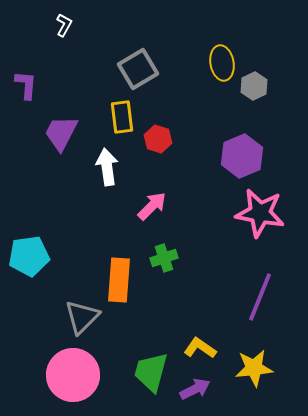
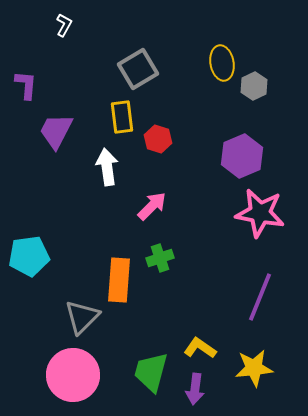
purple trapezoid: moved 5 px left, 2 px up
green cross: moved 4 px left
purple arrow: rotated 124 degrees clockwise
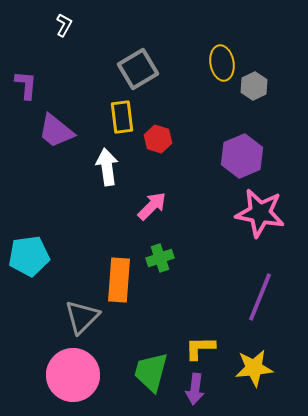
purple trapezoid: rotated 78 degrees counterclockwise
yellow L-shape: rotated 36 degrees counterclockwise
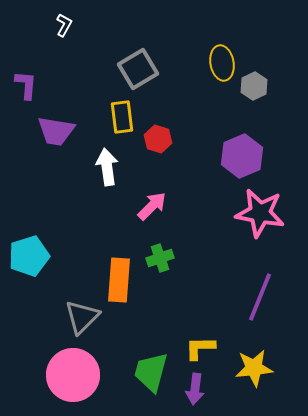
purple trapezoid: rotated 30 degrees counterclockwise
cyan pentagon: rotated 9 degrees counterclockwise
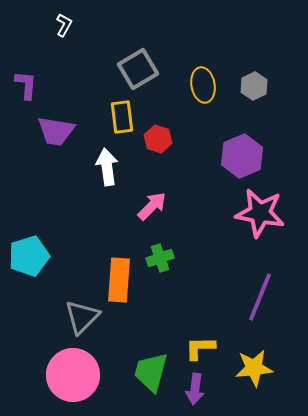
yellow ellipse: moved 19 px left, 22 px down
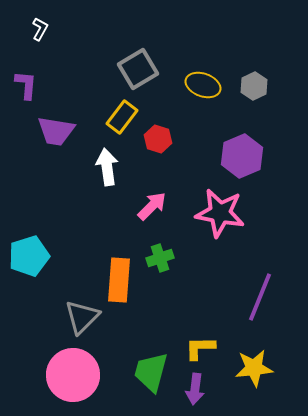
white L-shape: moved 24 px left, 4 px down
yellow ellipse: rotated 60 degrees counterclockwise
yellow rectangle: rotated 44 degrees clockwise
pink star: moved 40 px left
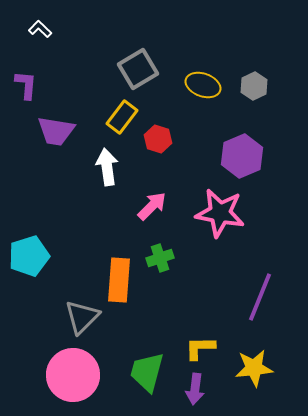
white L-shape: rotated 75 degrees counterclockwise
green trapezoid: moved 4 px left
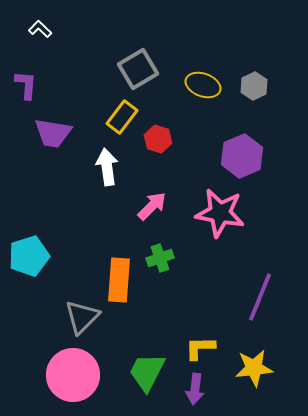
purple trapezoid: moved 3 px left, 2 px down
green trapezoid: rotated 12 degrees clockwise
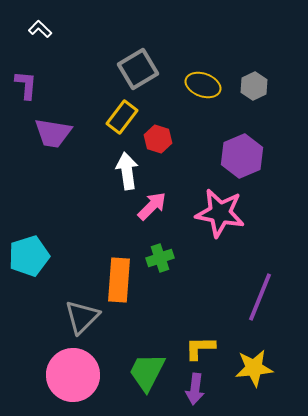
white arrow: moved 20 px right, 4 px down
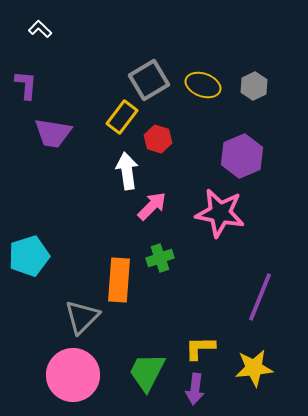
gray square: moved 11 px right, 11 px down
